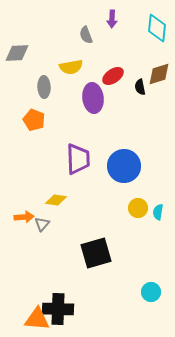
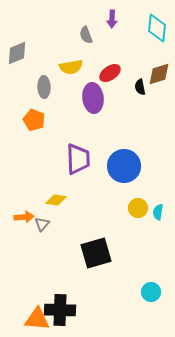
gray diamond: rotated 20 degrees counterclockwise
red ellipse: moved 3 px left, 3 px up
black cross: moved 2 px right, 1 px down
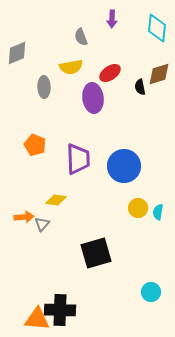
gray semicircle: moved 5 px left, 2 px down
orange pentagon: moved 1 px right, 25 px down
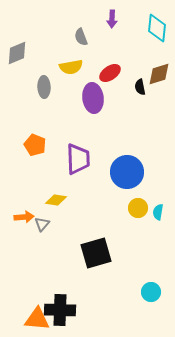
blue circle: moved 3 px right, 6 px down
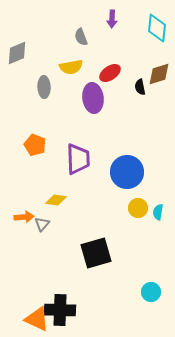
orange triangle: rotated 20 degrees clockwise
